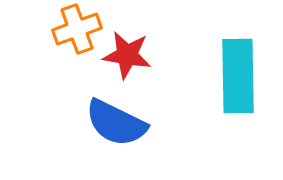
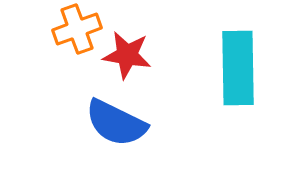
cyan rectangle: moved 8 px up
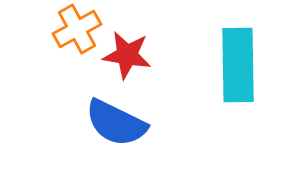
orange cross: rotated 9 degrees counterclockwise
cyan rectangle: moved 3 px up
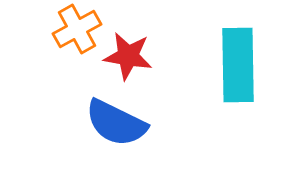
red star: moved 1 px right, 1 px down
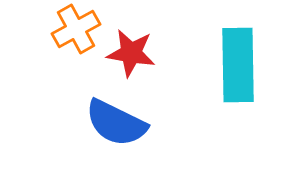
orange cross: moved 1 px left
red star: moved 3 px right, 3 px up
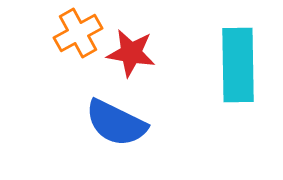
orange cross: moved 2 px right, 4 px down
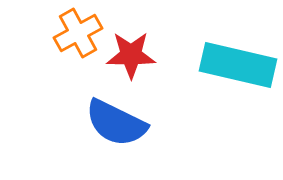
red star: moved 2 px down; rotated 9 degrees counterclockwise
cyan rectangle: rotated 76 degrees counterclockwise
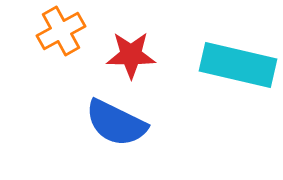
orange cross: moved 17 px left, 2 px up
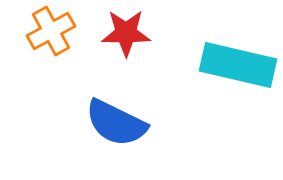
orange cross: moved 10 px left
red star: moved 5 px left, 22 px up
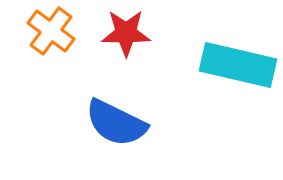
orange cross: rotated 24 degrees counterclockwise
